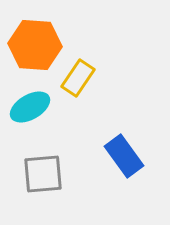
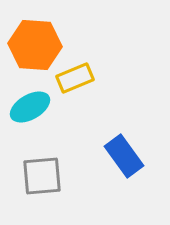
yellow rectangle: moved 3 px left; rotated 33 degrees clockwise
gray square: moved 1 px left, 2 px down
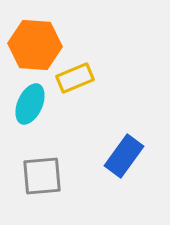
cyan ellipse: moved 3 px up; rotated 36 degrees counterclockwise
blue rectangle: rotated 72 degrees clockwise
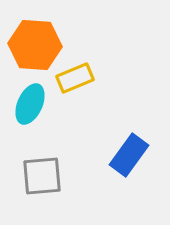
blue rectangle: moved 5 px right, 1 px up
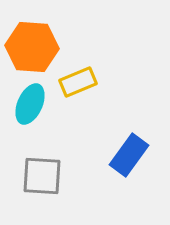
orange hexagon: moved 3 px left, 2 px down
yellow rectangle: moved 3 px right, 4 px down
gray square: rotated 9 degrees clockwise
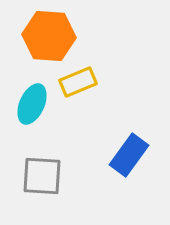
orange hexagon: moved 17 px right, 11 px up
cyan ellipse: moved 2 px right
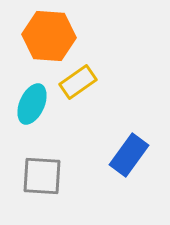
yellow rectangle: rotated 12 degrees counterclockwise
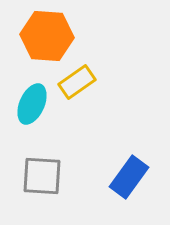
orange hexagon: moved 2 px left
yellow rectangle: moved 1 px left
blue rectangle: moved 22 px down
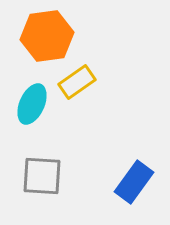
orange hexagon: rotated 12 degrees counterclockwise
blue rectangle: moved 5 px right, 5 px down
